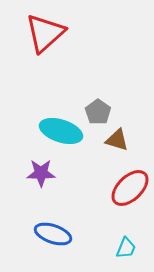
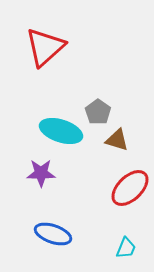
red triangle: moved 14 px down
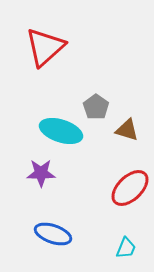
gray pentagon: moved 2 px left, 5 px up
brown triangle: moved 10 px right, 10 px up
